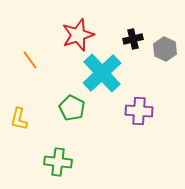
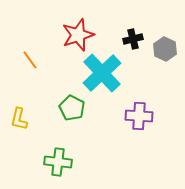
purple cross: moved 5 px down
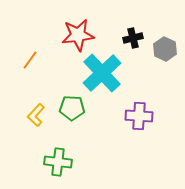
red star: rotated 12 degrees clockwise
black cross: moved 1 px up
orange line: rotated 72 degrees clockwise
green pentagon: rotated 25 degrees counterclockwise
yellow L-shape: moved 17 px right, 4 px up; rotated 30 degrees clockwise
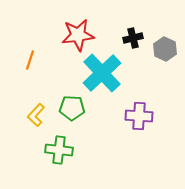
orange line: rotated 18 degrees counterclockwise
green cross: moved 1 px right, 12 px up
